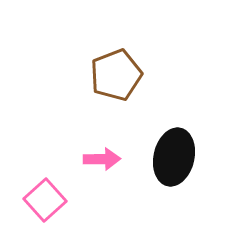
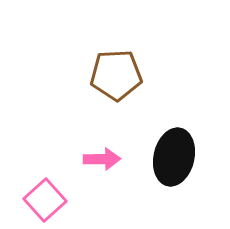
brown pentagon: rotated 18 degrees clockwise
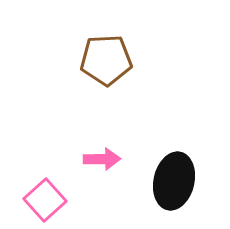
brown pentagon: moved 10 px left, 15 px up
black ellipse: moved 24 px down
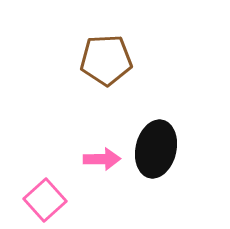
black ellipse: moved 18 px left, 32 px up
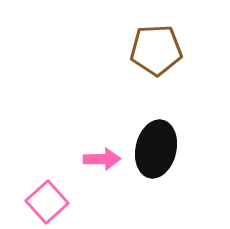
brown pentagon: moved 50 px right, 10 px up
pink square: moved 2 px right, 2 px down
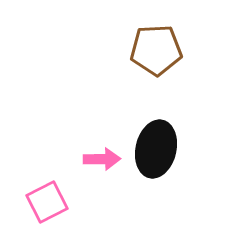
pink square: rotated 15 degrees clockwise
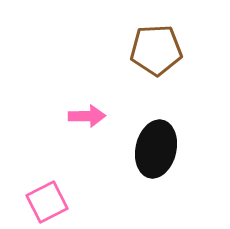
pink arrow: moved 15 px left, 43 px up
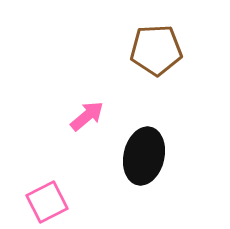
pink arrow: rotated 39 degrees counterclockwise
black ellipse: moved 12 px left, 7 px down
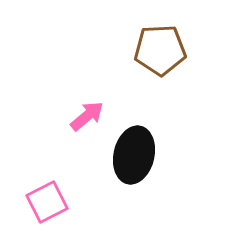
brown pentagon: moved 4 px right
black ellipse: moved 10 px left, 1 px up
